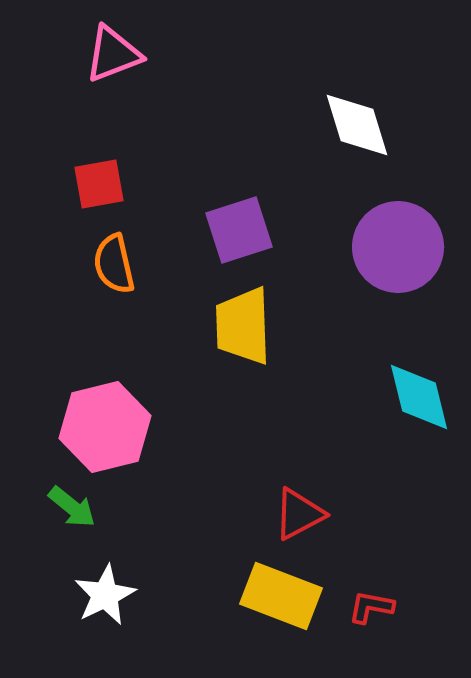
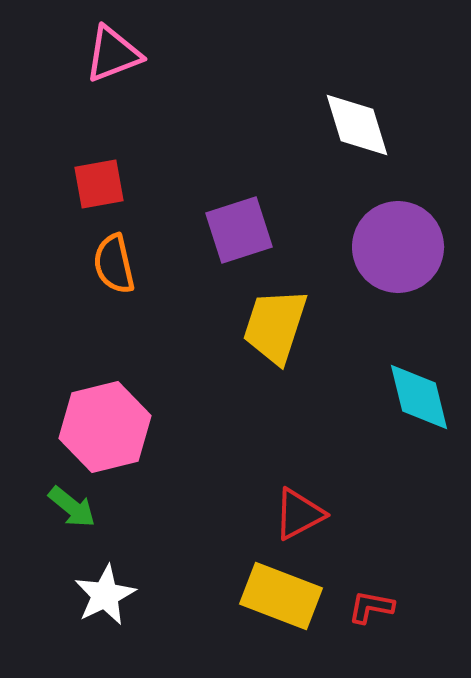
yellow trapezoid: moved 32 px right; rotated 20 degrees clockwise
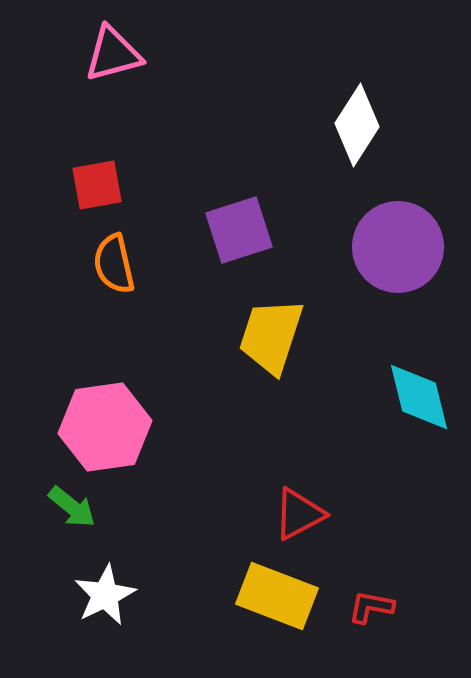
pink triangle: rotated 6 degrees clockwise
white diamond: rotated 50 degrees clockwise
red square: moved 2 px left, 1 px down
yellow trapezoid: moved 4 px left, 10 px down
pink hexagon: rotated 6 degrees clockwise
yellow rectangle: moved 4 px left
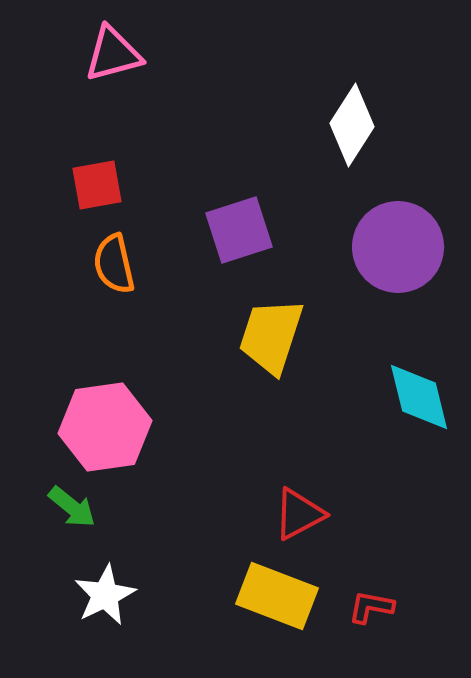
white diamond: moved 5 px left
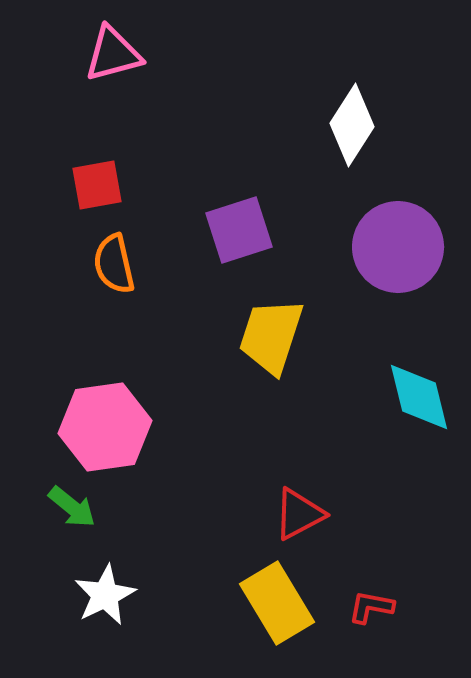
yellow rectangle: moved 7 px down; rotated 38 degrees clockwise
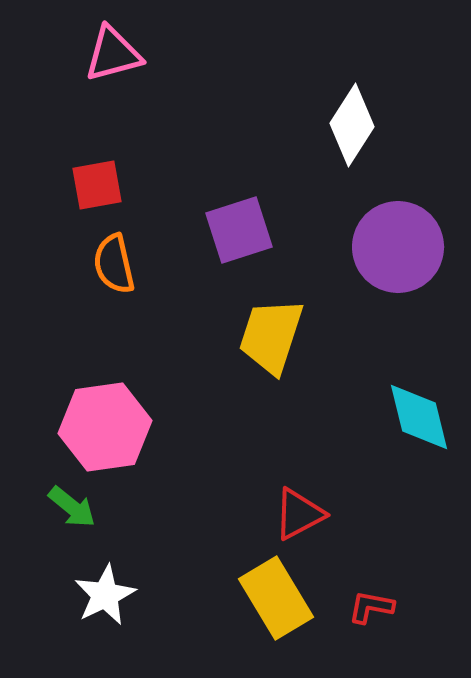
cyan diamond: moved 20 px down
yellow rectangle: moved 1 px left, 5 px up
